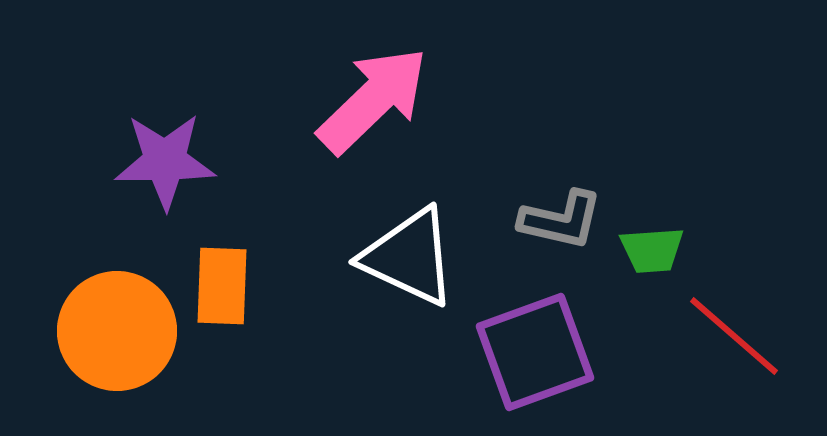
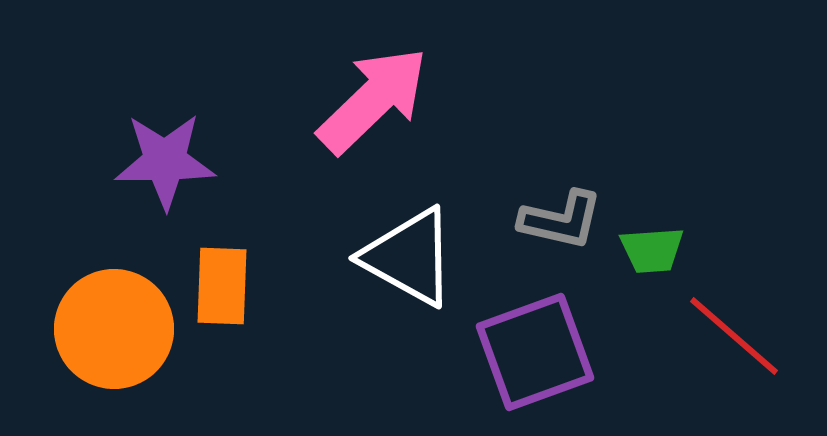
white triangle: rotated 4 degrees clockwise
orange circle: moved 3 px left, 2 px up
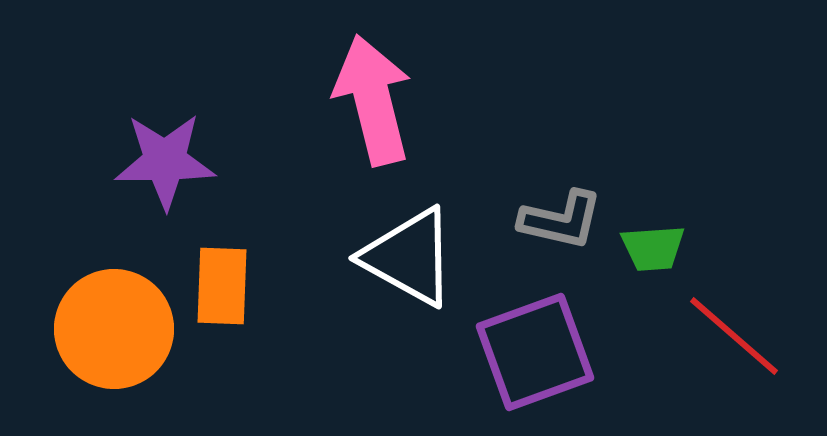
pink arrow: rotated 60 degrees counterclockwise
green trapezoid: moved 1 px right, 2 px up
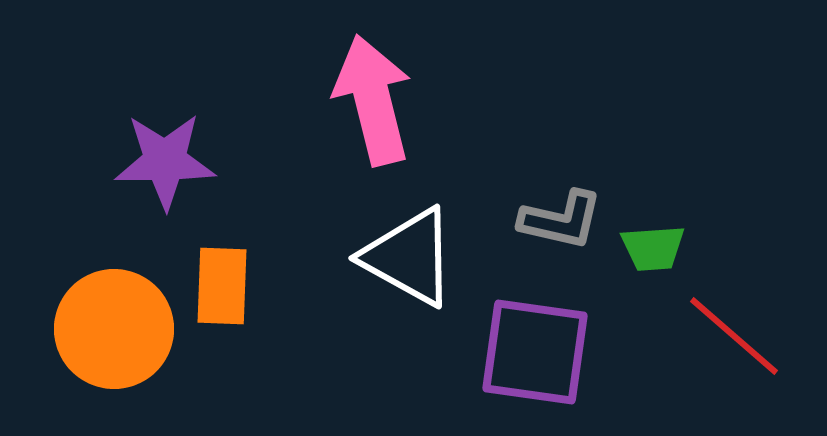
purple square: rotated 28 degrees clockwise
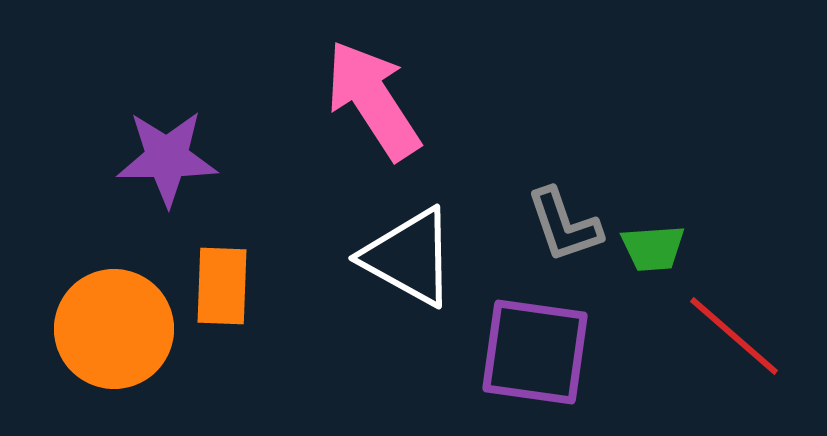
pink arrow: rotated 19 degrees counterclockwise
purple star: moved 2 px right, 3 px up
gray L-shape: moved 3 px right, 5 px down; rotated 58 degrees clockwise
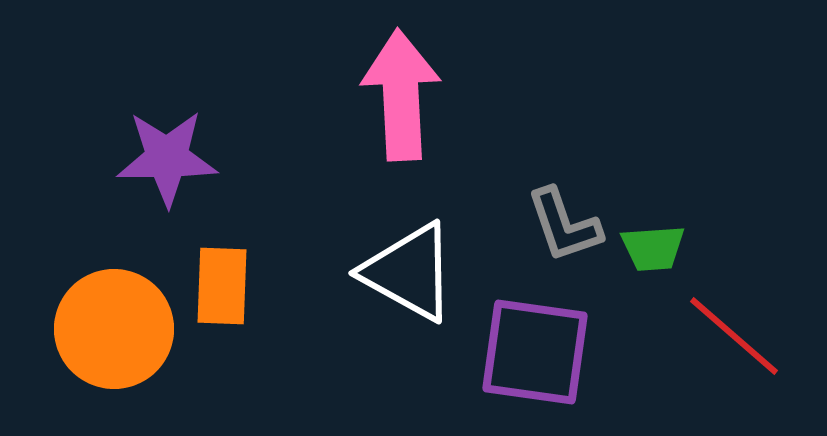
pink arrow: moved 28 px right, 5 px up; rotated 30 degrees clockwise
white triangle: moved 15 px down
